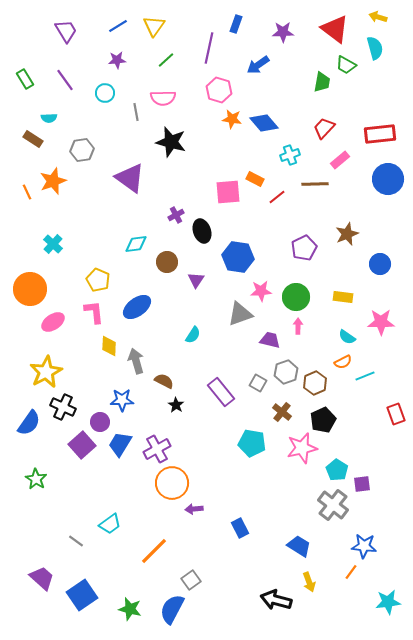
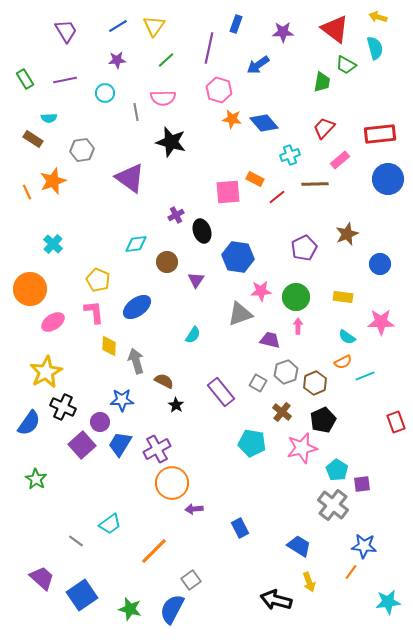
purple line at (65, 80): rotated 65 degrees counterclockwise
red rectangle at (396, 414): moved 8 px down
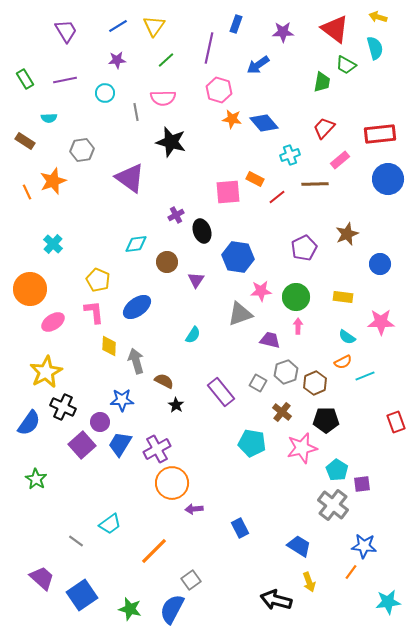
brown rectangle at (33, 139): moved 8 px left, 2 px down
black pentagon at (323, 420): moved 3 px right; rotated 25 degrees clockwise
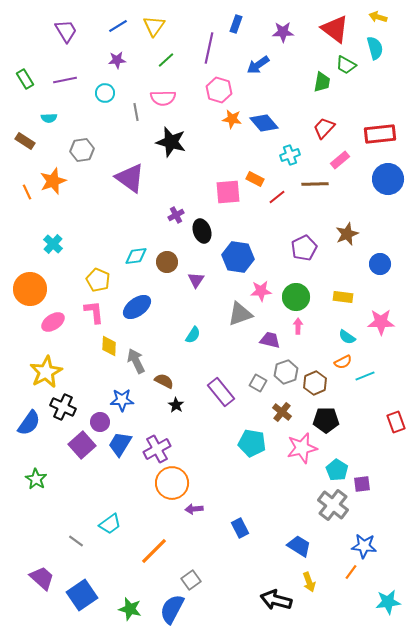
cyan diamond at (136, 244): moved 12 px down
gray arrow at (136, 361): rotated 10 degrees counterclockwise
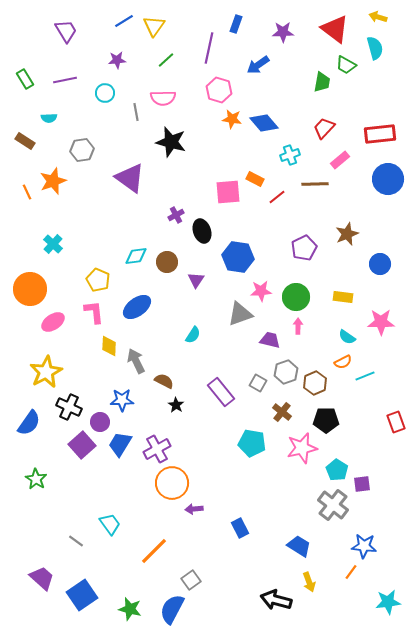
blue line at (118, 26): moved 6 px right, 5 px up
black cross at (63, 407): moved 6 px right
cyan trapezoid at (110, 524): rotated 90 degrees counterclockwise
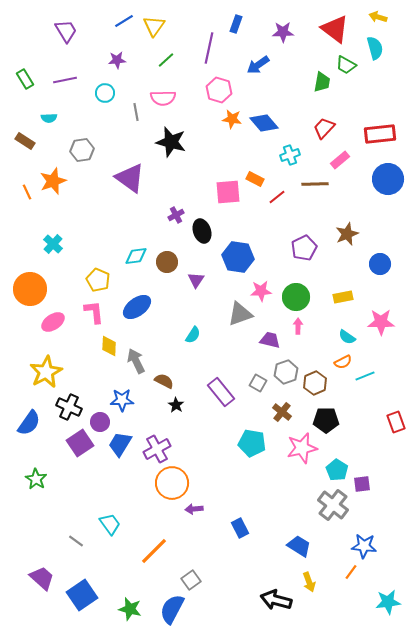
yellow rectangle at (343, 297): rotated 18 degrees counterclockwise
purple square at (82, 445): moved 2 px left, 2 px up; rotated 8 degrees clockwise
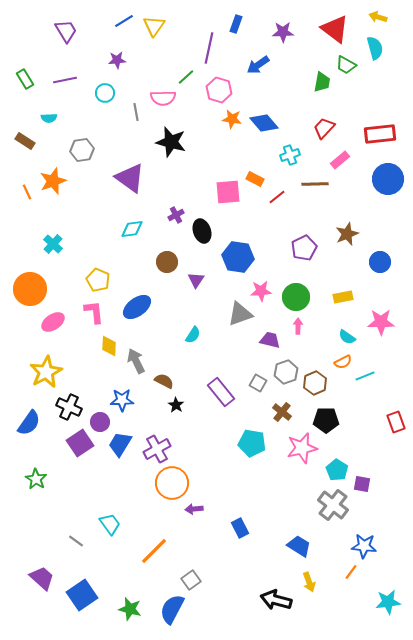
green line at (166, 60): moved 20 px right, 17 px down
cyan diamond at (136, 256): moved 4 px left, 27 px up
blue circle at (380, 264): moved 2 px up
purple square at (362, 484): rotated 18 degrees clockwise
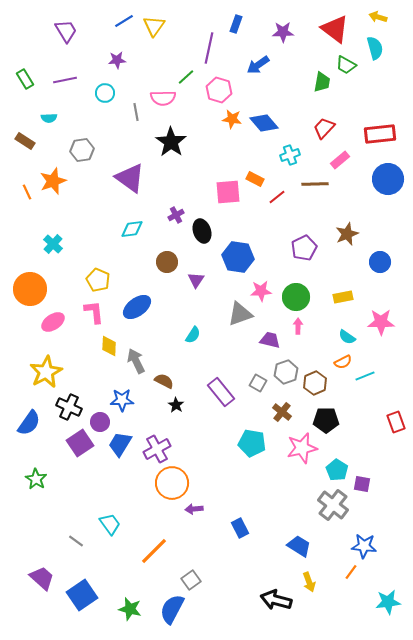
black star at (171, 142): rotated 20 degrees clockwise
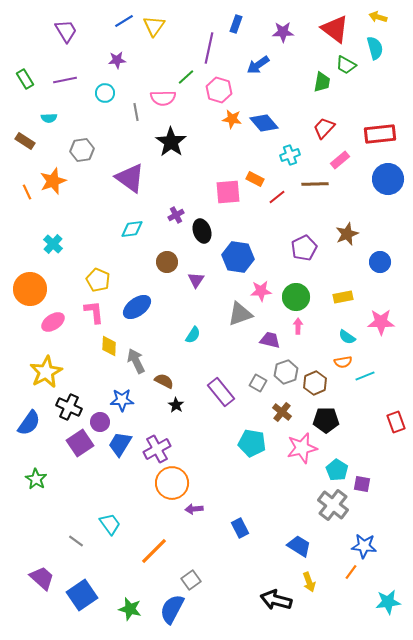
orange semicircle at (343, 362): rotated 18 degrees clockwise
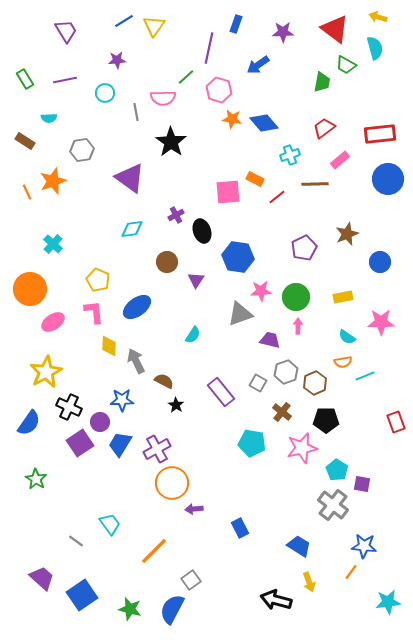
red trapezoid at (324, 128): rotated 10 degrees clockwise
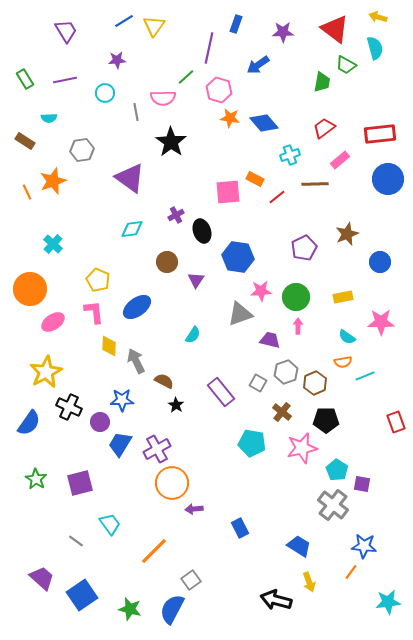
orange star at (232, 119): moved 2 px left, 1 px up
purple square at (80, 443): moved 40 px down; rotated 20 degrees clockwise
